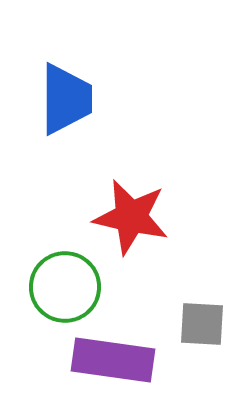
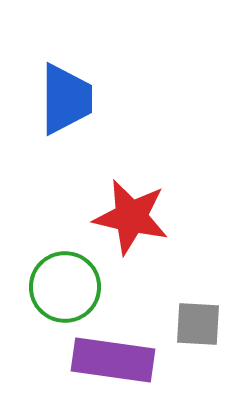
gray square: moved 4 px left
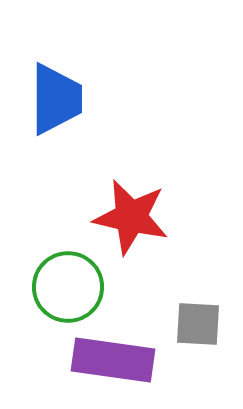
blue trapezoid: moved 10 px left
green circle: moved 3 px right
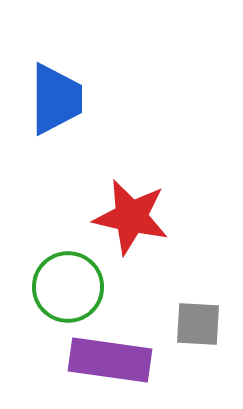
purple rectangle: moved 3 px left
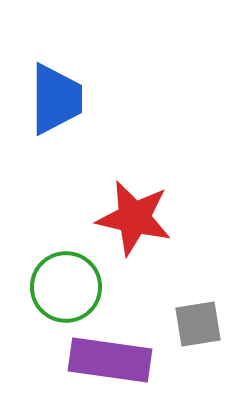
red star: moved 3 px right, 1 px down
green circle: moved 2 px left
gray square: rotated 12 degrees counterclockwise
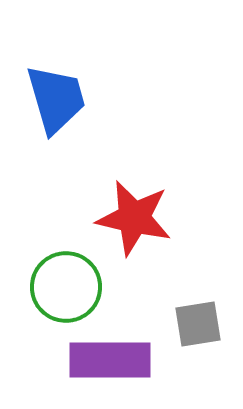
blue trapezoid: rotated 16 degrees counterclockwise
purple rectangle: rotated 8 degrees counterclockwise
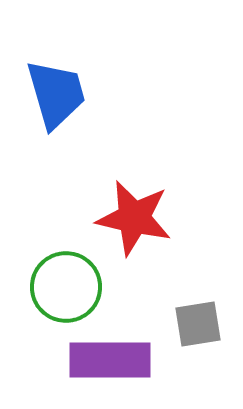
blue trapezoid: moved 5 px up
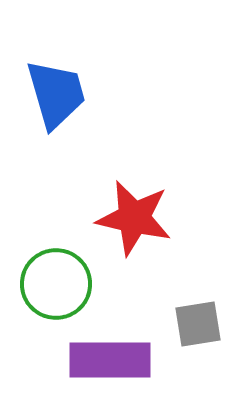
green circle: moved 10 px left, 3 px up
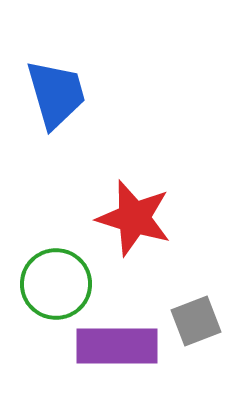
red star: rotated 4 degrees clockwise
gray square: moved 2 px left, 3 px up; rotated 12 degrees counterclockwise
purple rectangle: moved 7 px right, 14 px up
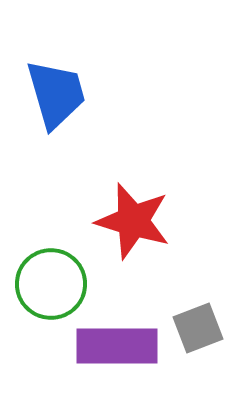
red star: moved 1 px left, 3 px down
green circle: moved 5 px left
gray square: moved 2 px right, 7 px down
